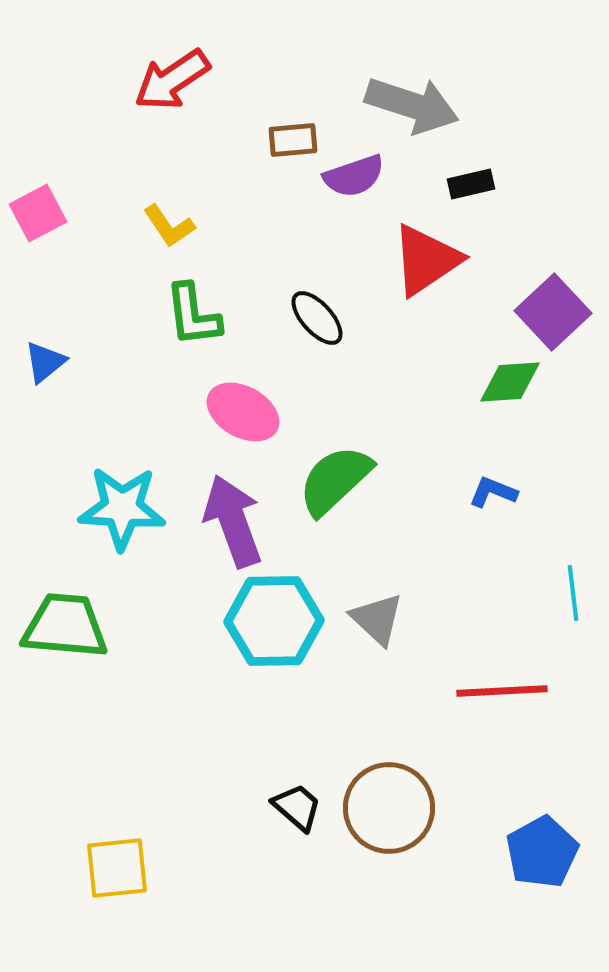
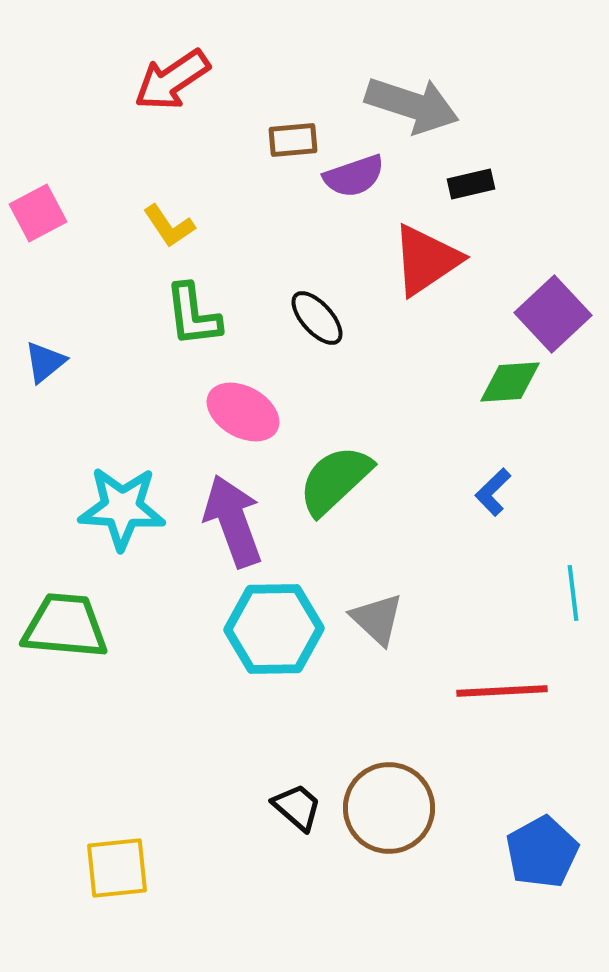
purple square: moved 2 px down
blue L-shape: rotated 66 degrees counterclockwise
cyan hexagon: moved 8 px down
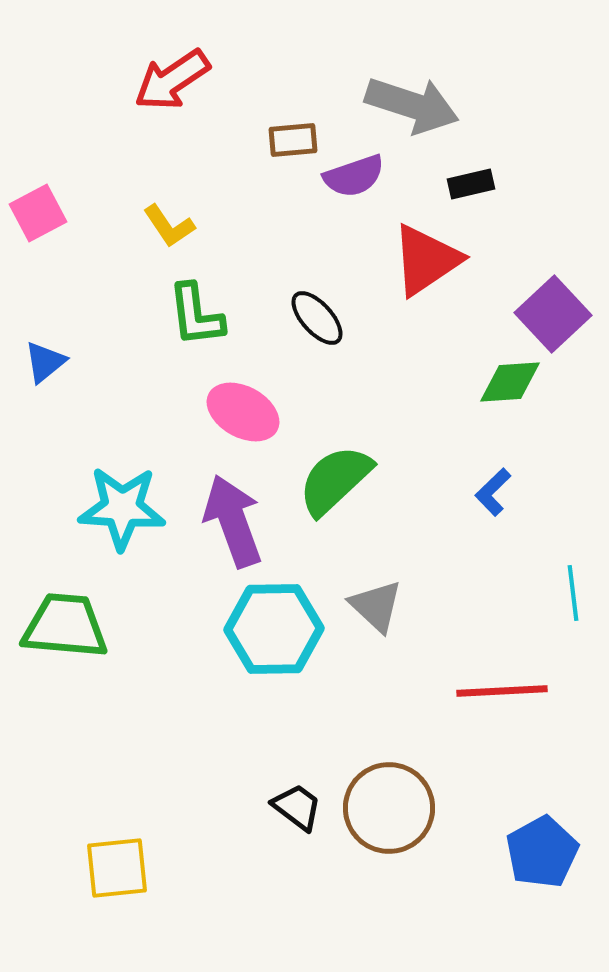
green L-shape: moved 3 px right
gray triangle: moved 1 px left, 13 px up
black trapezoid: rotated 4 degrees counterclockwise
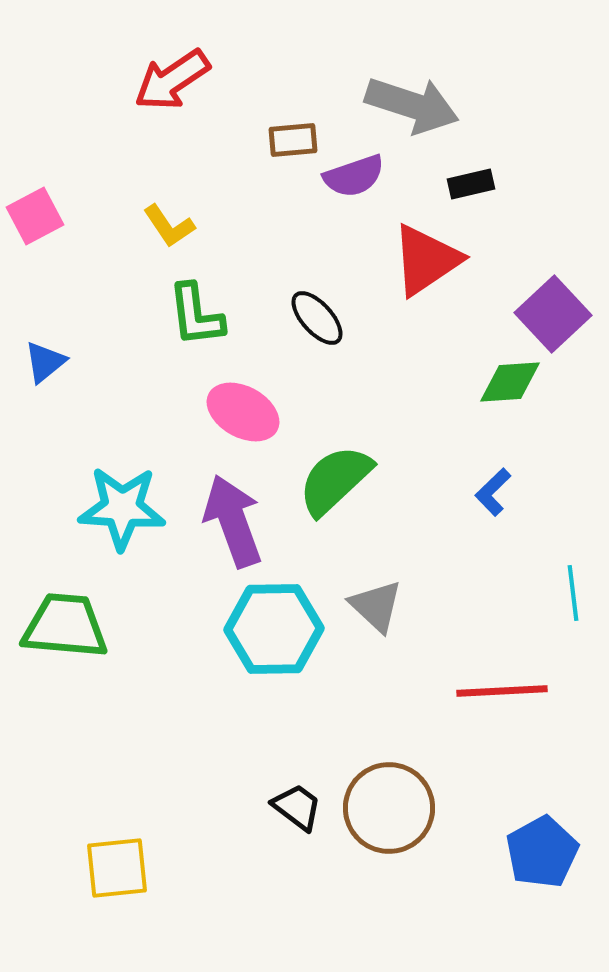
pink square: moved 3 px left, 3 px down
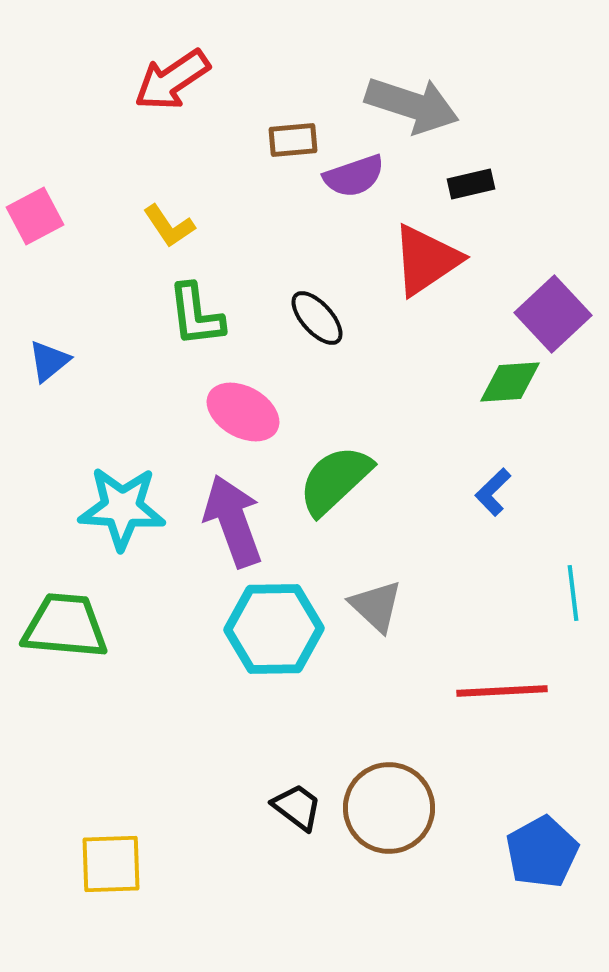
blue triangle: moved 4 px right, 1 px up
yellow square: moved 6 px left, 4 px up; rotated 4 degrees clockwise
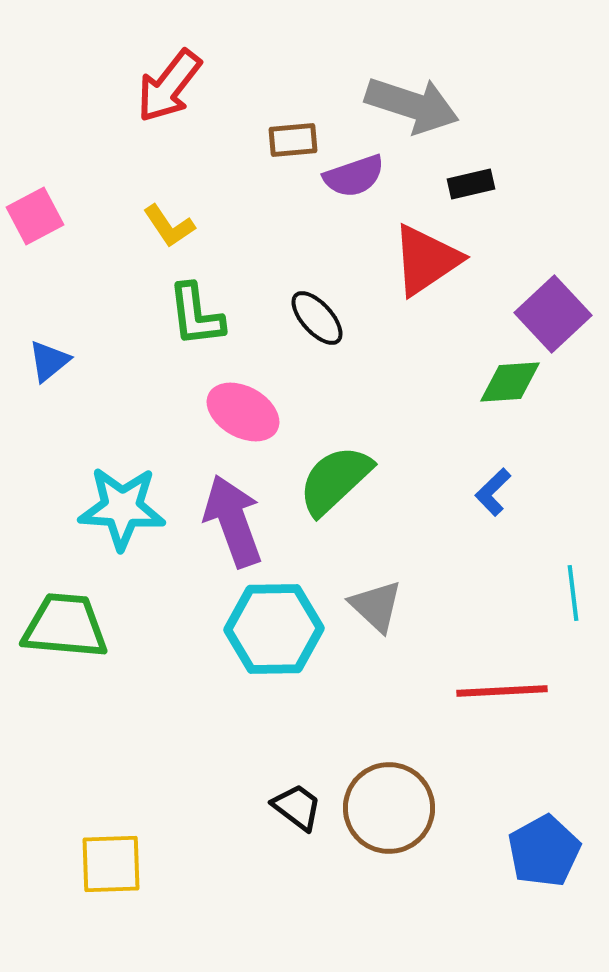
red arrow: moved 3 px left, 6 px down; rotated 18 degrees counterclockwise
blue pentagon: moved 2 px right, 1 px up
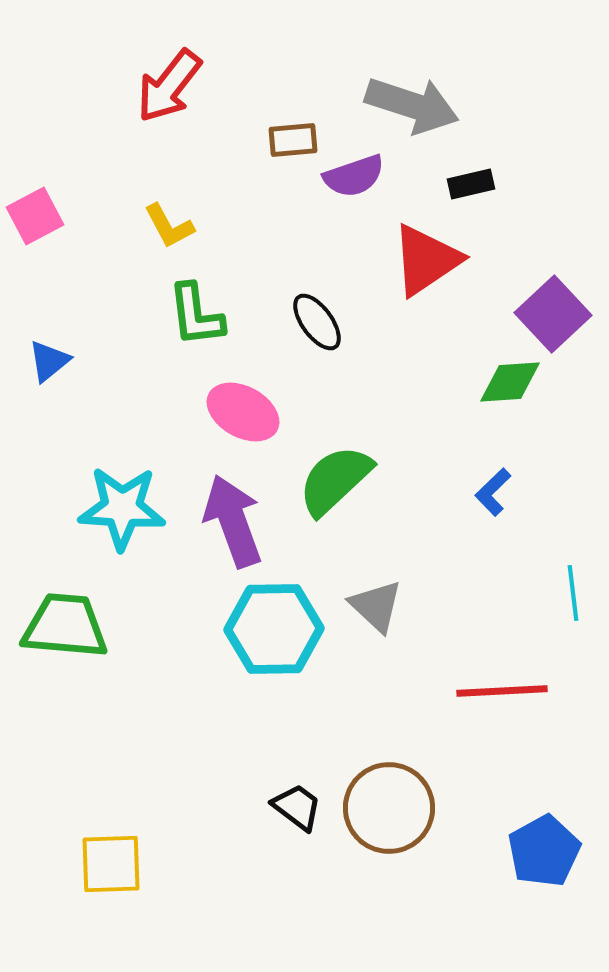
yellow L-shape: rotated 6 degrees clockwise
black ellipse: moved 4 px down; rotated 6 degrees clockwise
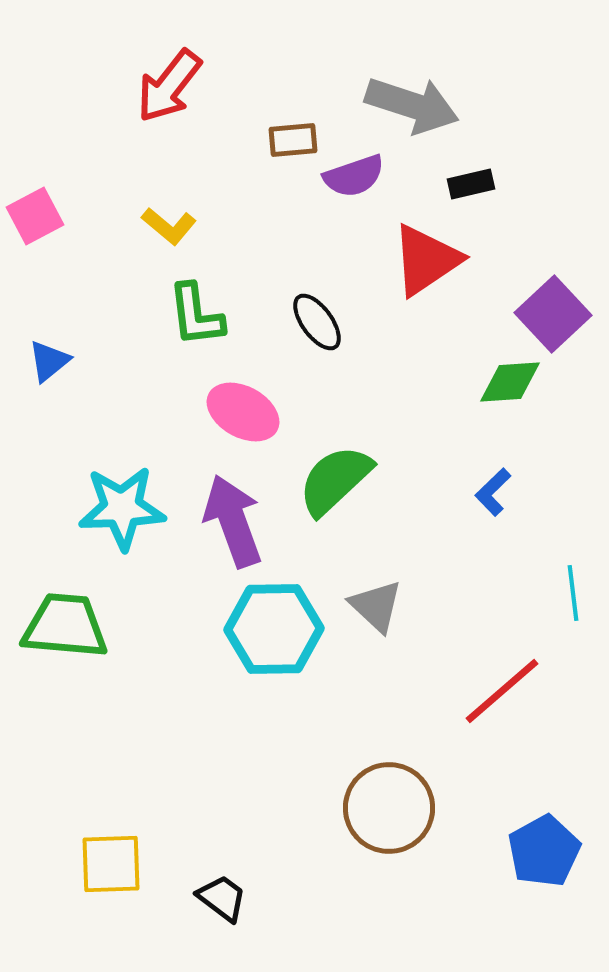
yellow L-shape: rotated 22 degrees counterclockwise
cyan star: rotated 6 degrees counterclockwise
red line: rotated 38 degrees counterclockwise
black trapezoid: moved 75 px left, 91 px down
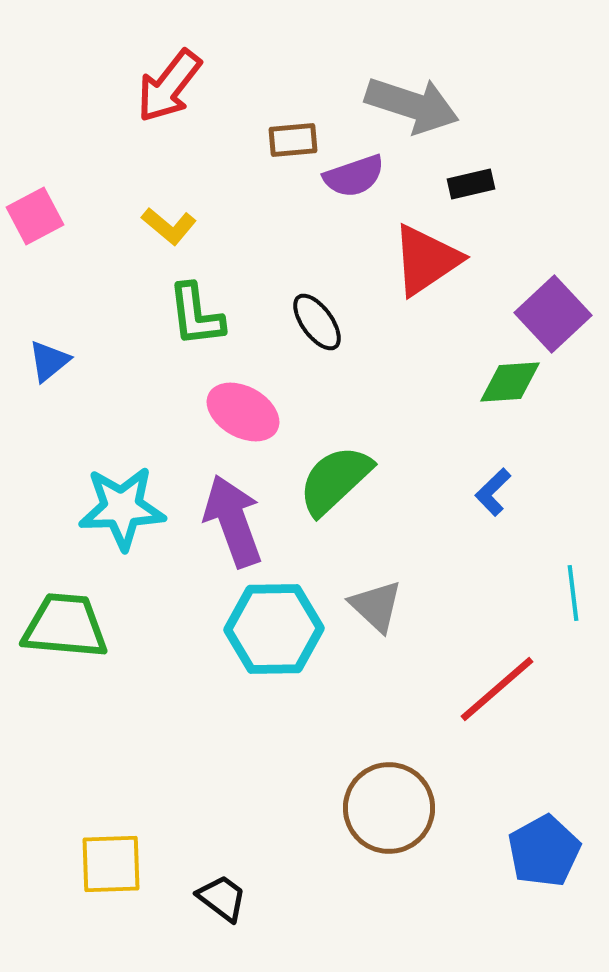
red line: moved 5 px left, 2 px up
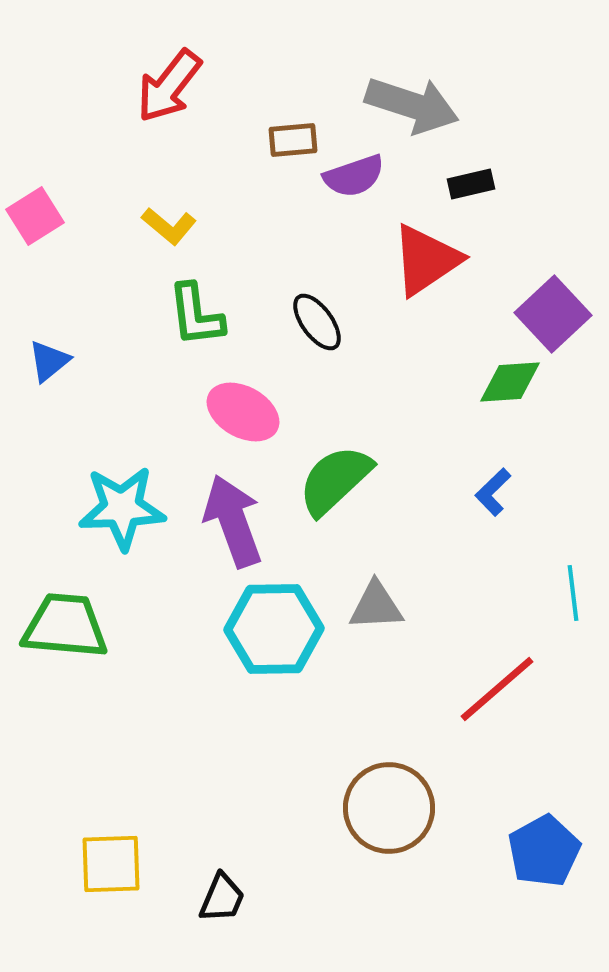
pink square: rotated 4 degrees counterclockwise
gray triangle: rotated 46 degrees counterclockwise
black trapezoid: rotated 76 degrees clockwise
